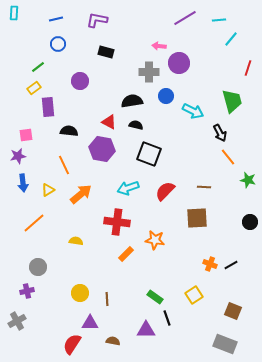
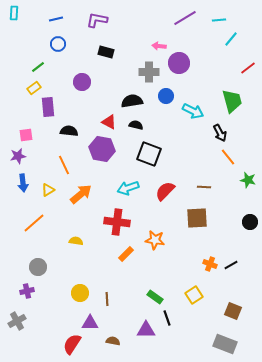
red line at (248, 68): rotated 35 degrees clockwise
purple circle at (80, 81): moved 2 px right, 1 px down
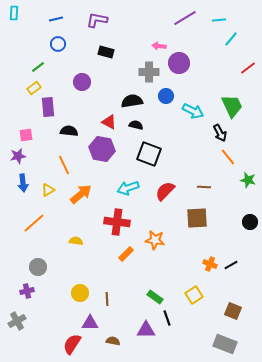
green trapezoid at (232, 101): moved 5 px down; rotated 10 degrees counterclockwise
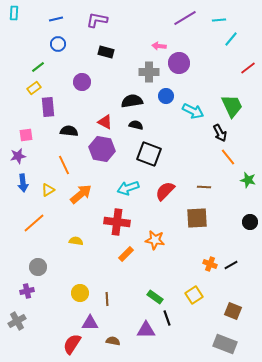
red triangle at (109, 122): moved 4 px left
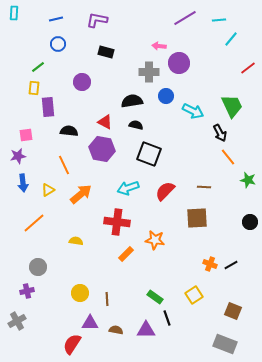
yellow rectangle at (34, 88): rotated 48 degrees counterclockwise
brown semicircle at (113, 341): moved 3 px right, 11 px up
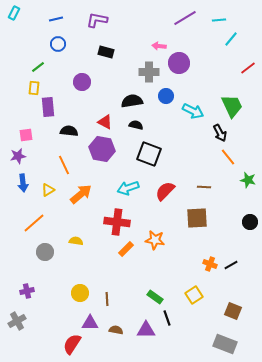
cyan rectangle at (14, 13): rotated 24 degrees clockwise
orange rectangle at (126, 254): moved 5 px up
gray circle at (38, 267): moved 7 px right, 15 px up
